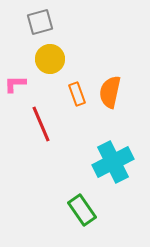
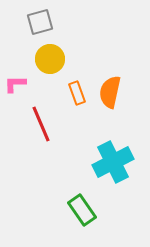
orange rectangle: moved 1 px up
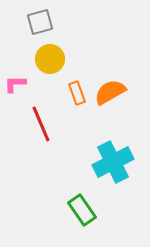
orange semicircle: rotated 48 degrees clockwise
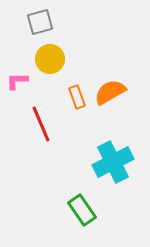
pink L-shape: moved 2 px right, 3 px up
orange rectangle: moved 4 px down
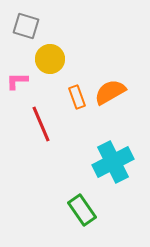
gray square: moved 14 px left, 4 px down; rotated 32 degrees clockwise
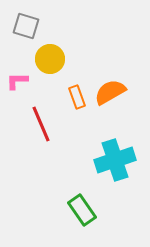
cyan cross: moved 2 px right, 2 px up; rotated 9 degrees clockwise
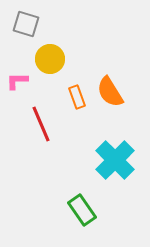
gray square: moved 2 px up
orange semicircle: rotated 92 degrees counterclockwise
cyan cross: rotated 27 degrees counterclockwise
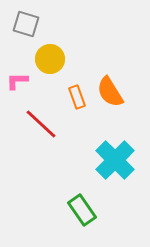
red line: rotated 24 degrees counterclockwise
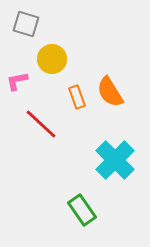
yellow circle: moved 2 px right
pink L-shape: rotated 10 degrees counterclockwise
